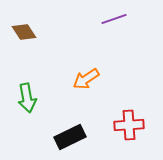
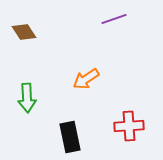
green arrow: rotated 8 degrees clockwise
red cross: moved 1 px down
black rectangle: rotated 76 degrees counterclockwise
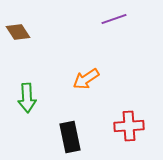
brown diamond: moved 6 px left
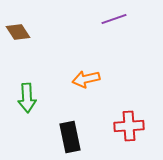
orange arrow: rotated 20 degrees clockwise
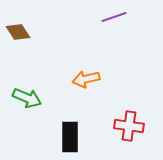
purple line: moved 2 px up
green arrow: rotated 64 degrees counterclockwise
red cross: rotated 12 degrees clockwise
black rectangle: rotated 12 degrees clockwise
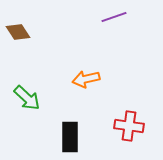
green arrow: rotated 20 degrees clockwise
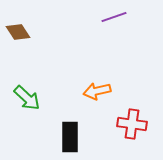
orange arrow: moved 11 px right, 12 px down
red cross: moved 3 px right, 2 px up
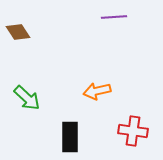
purple line: rotated 15 degrees clockwise
red cross: moved 1 px right, 7 px down
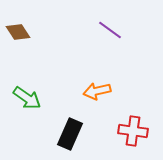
purple line: moved 4 px left, 13 px down; rotated 40 degrees clockwise
green arrow: rotated 8 degrees counterclockwise
black rectangle: moved 3 px up; rotated 24 degrees clockwise
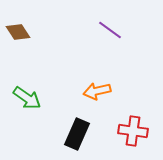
black rectangle: moved 7 px right
